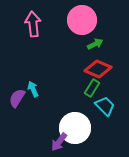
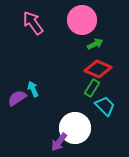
pink arrow: moved 1 px up; rotated 30 degrees counterclockwise
purple semicircle: rotated 24 degrees clockwise
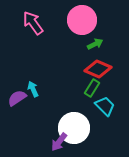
white circle: moved 1 px left
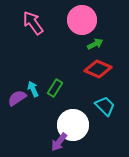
green rectangle: moved 37 px left
white circle: moved 1 px left, 3 px up
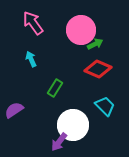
pink circle: moved 1 px left, 10 px down
cyan arrow: moved 2 px left, 30 px up
purple semicircle: moved 3 px left, 12 px down
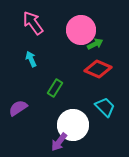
cyan trapezoid: moved 1 px down
purple semicircle: moved 4 px right, 2 px up
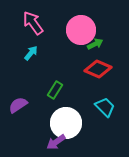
cyan arrow: moved 6 px up; rotated 63 degrees clockwise
green rectangle: moved 2 px down
purple semicircle: moved 3 px up
white circle: moved 7 px left, 2 px up
purple arrow: moved 3 px left; rotated 18 degrees clockwise
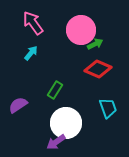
cyan trapezoid: moved 3 px right, 1 px down; rotated 25 degrees clockwise
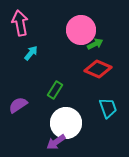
pink arrow: moved 13 px left; rotated 25 degrees clockwise
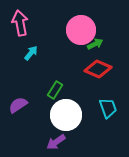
white circle: moved 8 px up
